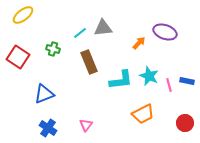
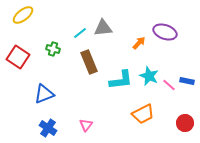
pink line: rotated 32 degrees counterclockwise
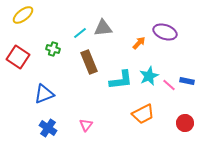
cyan star: rotated 24 degrees clockwise
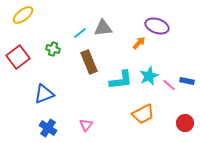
purple ellipse: moved 8 px left, 6 px up
red square: rotated 20 degrees clockwise
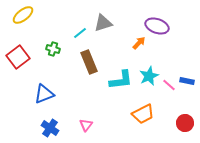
gray triangle: moved 5 px up; rotated 12 degrees counterclockwise
blue cross: moved 2 px right
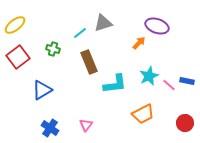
yellow ellipse: moved 8 px left, 10 px down
cyan L-shape: moved 6 px left, 4 px down
blue triangle: moved 2 px left, 4 px up; rotated 10 degrees counterclockwise
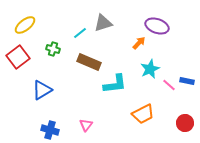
yellow ellipse: moved 10 px right
brown rectangle: rotated 45 degrees counterclockwise
cyan star: moved 1 px right, 7 px up
blue cross: moved 2 px down; rotated 18 degrees counterclockwise
